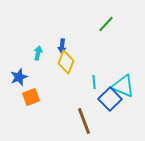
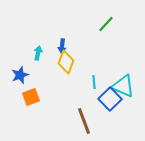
blue star: moved 1 px right, 2 px up
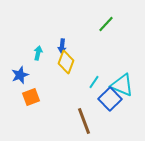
cyan line: rotated 40 degrees clockwise
cyan triangle: moved 1 px left, 1 px up
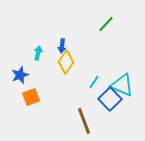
yellow diamond: rotated 15 degrees clockwise
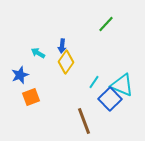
cyan arrow: rotated 72 degrees counterclockwise
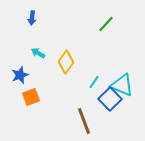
blue arrow: moved 30 px left, 28 px up
